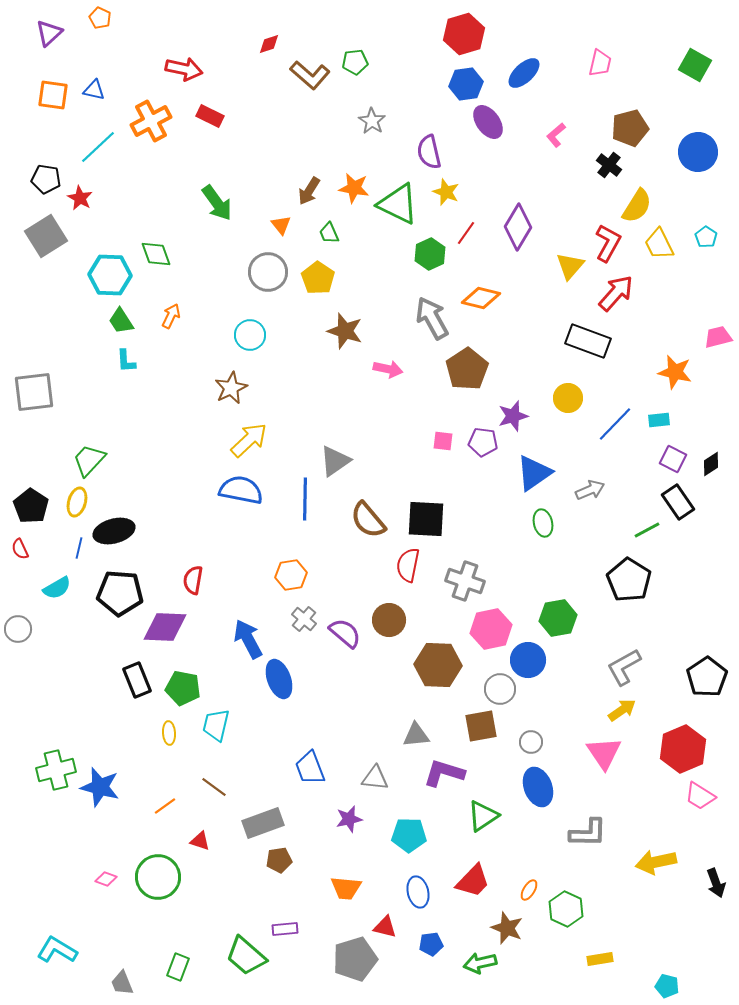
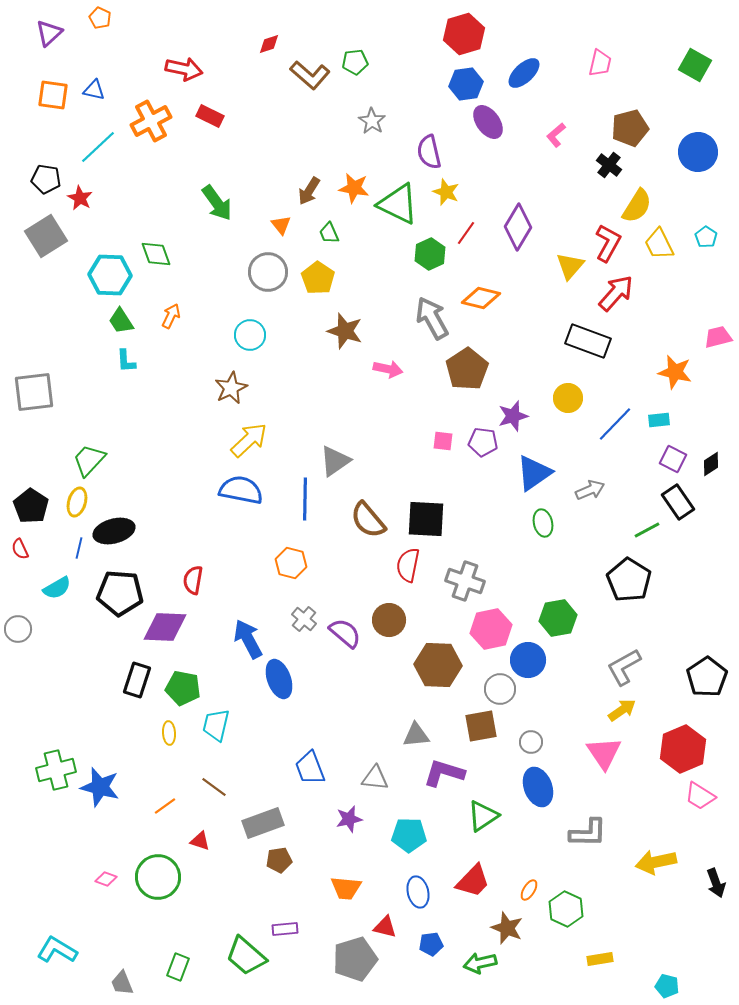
orange hexagon at (291, 575): moved 12 px up; rotated 24 degrees clockwise
black rectangle at (137, 680): rotated 40 degrees clockwise
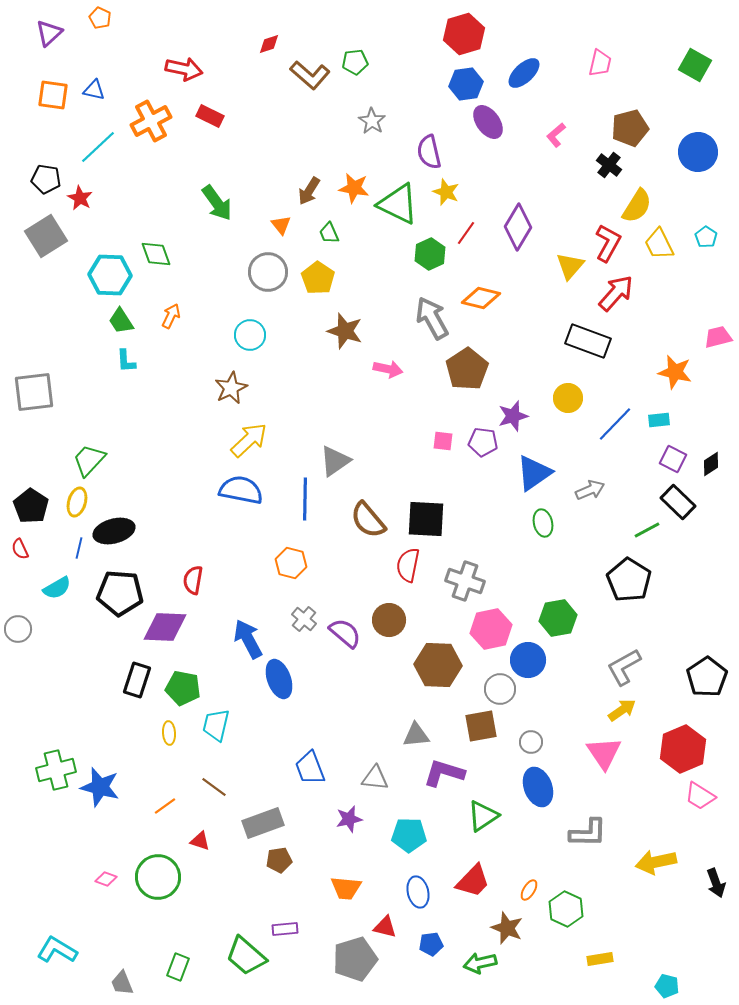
black rectangle at (678, 502): rotated 12 degrees counterclockwise
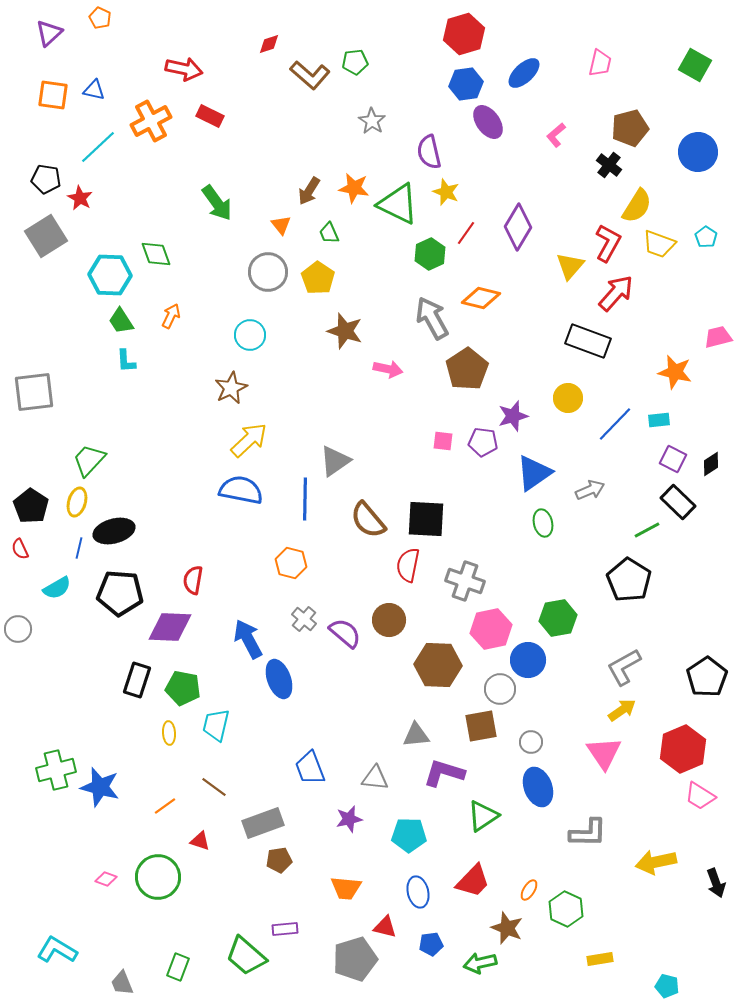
yellow trapezoid at (659, 244): rotated 44 degrees counterclockwise
purple diamond at (165, 627): moved 5 px right
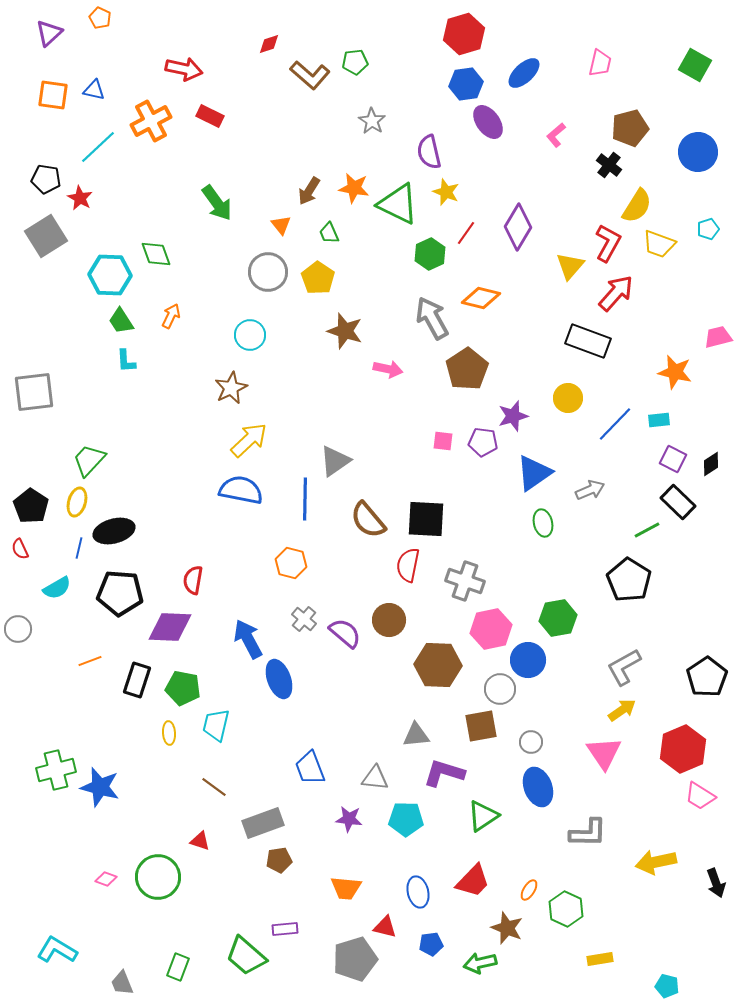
cyan pentagon at (706, 237): moved 2 px right, 8 px up; rotated 20 degrees clockwise
orange line at (165, 806): moved 75 px left, 145 px up; rotated 15 degrees clockwise
purple star at (349, 819): rotated 20 degrees clockwise
cyan pentagon at (409, 835): moved 3 px left, 16 px up
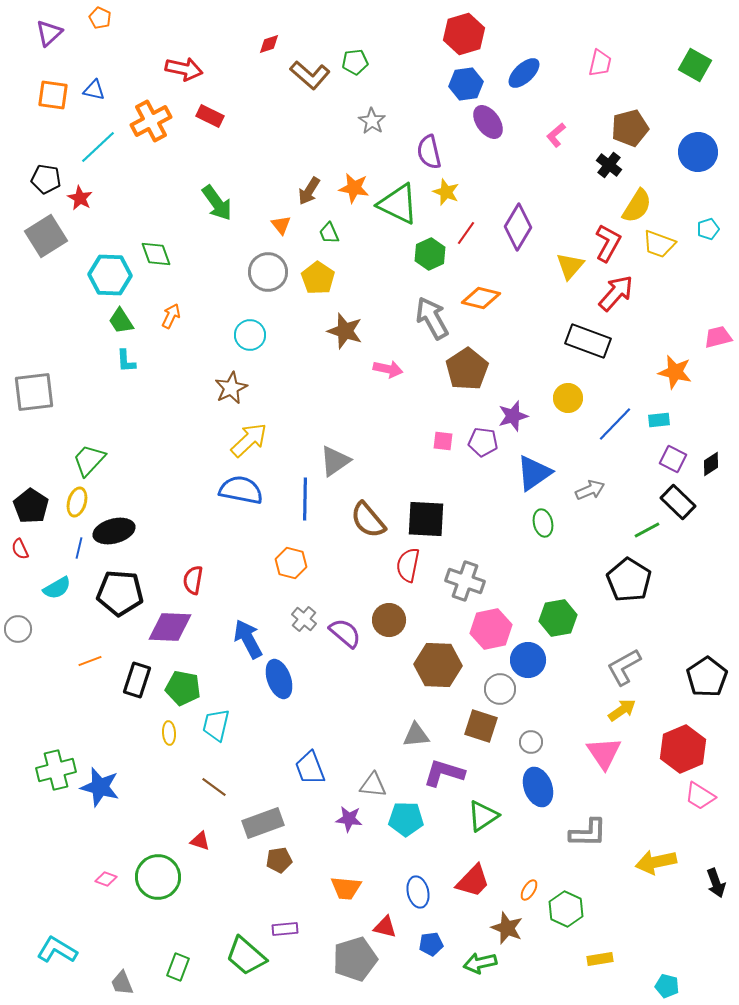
brown square at (481, 726): rotated 28 degrees clockwise
gray triangle at (375, 778): moved 2 px left, 7 px down
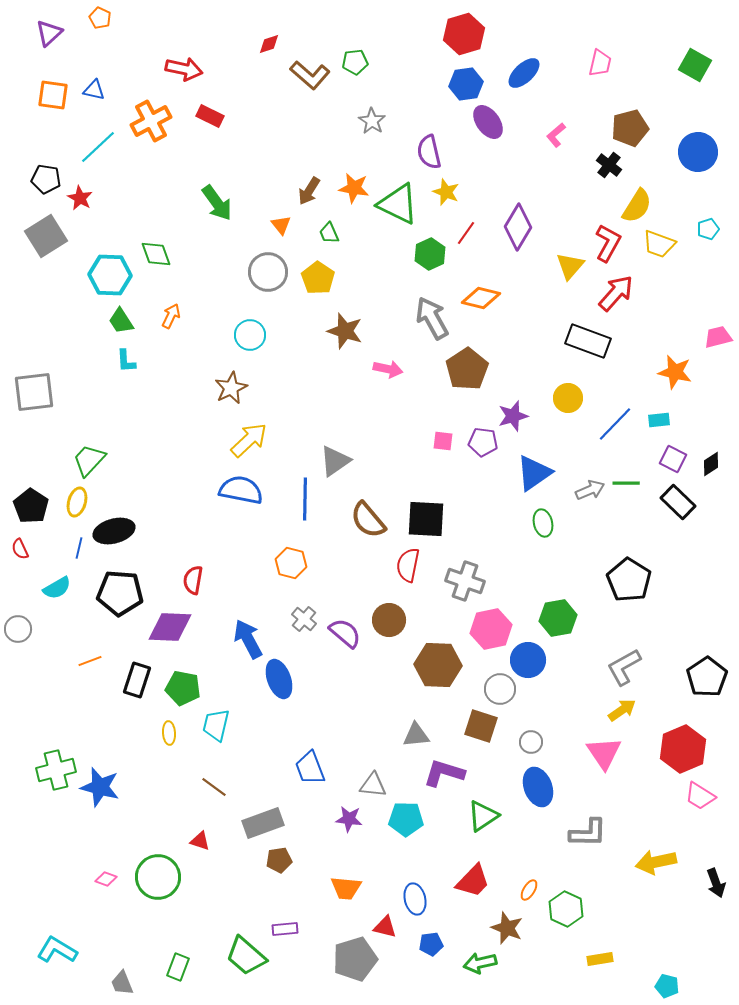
green line at (647, 530): moved 21 px left, 47 px up; rotated 28 degrees clockwise
blue ellipse at (418, 892): moved 3 px left, 7 px down
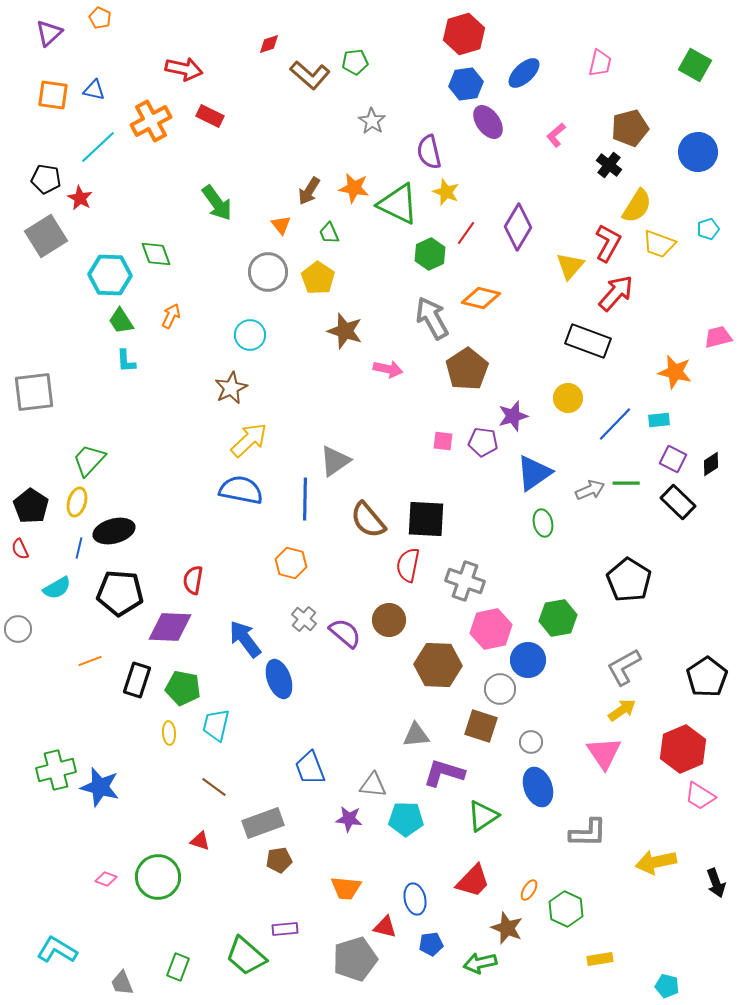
blue arrow at (248, 639): moved 3 px left; rotated 9 degrees counterclockwise
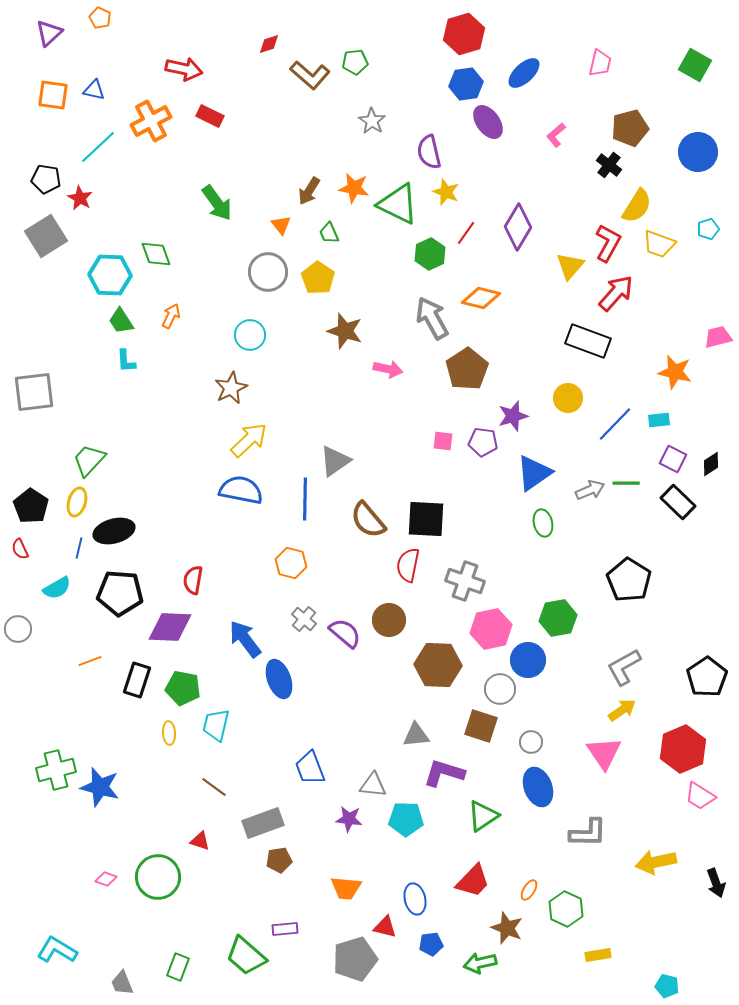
yellow rectangle at (600, 959): moved 2 px left, 4 px up
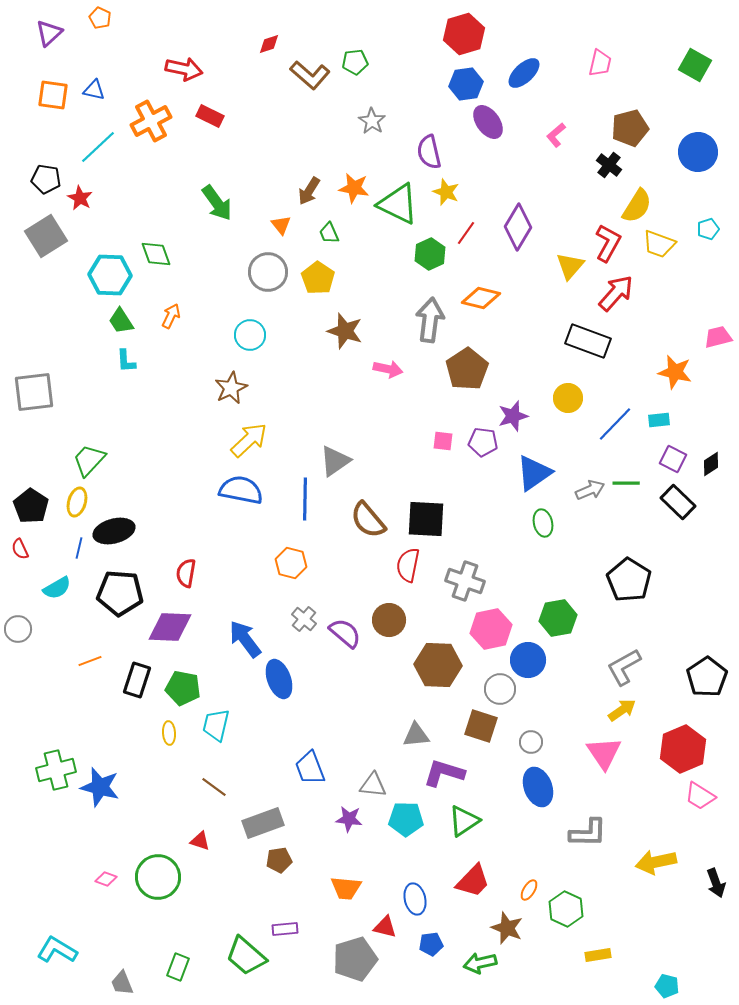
gray arrow at (432, 318): moved 2 px left, 2 px down; rotated 36 degrees clockwise
red semicircle at (193, 580): moved 7 px left, 7 px up
green triangle at (483, 816): moved 19 px left, 5 px down
